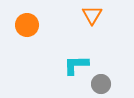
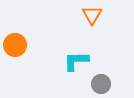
orange circle: moved 12 px left, 20 px down
cyan L-shape: moved 4 px up
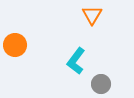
cyan L-shape: rotated 52 degrees counterclockwise
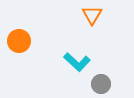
orange circle: moved 4 px right, 4 px up
cyan L-shape: moved 1 px right, 1 px down; rotated 84 degrees counterclockwise
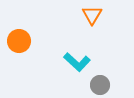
gray circle: moved 1 px left, 1 px down
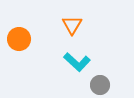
orange triangle: moved 20 px left, 10 px down
orange circle: moved 2 px up
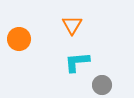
cyan L-shape: rotated 132 degrees clockwise
gray circle: moved 2 px right
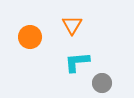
orange circle: moved 11 px right, 2 px up
gray circle: moved 2 px up
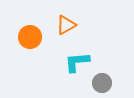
orange triangle: moved 6 px left; rotated 30 degrees clockwise
